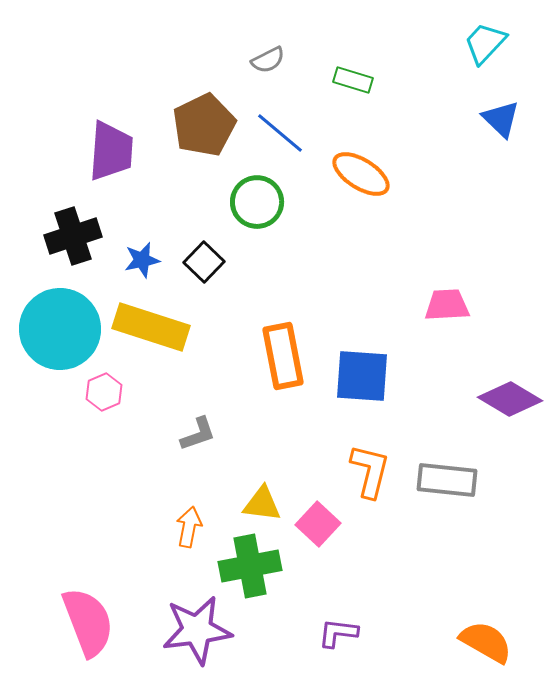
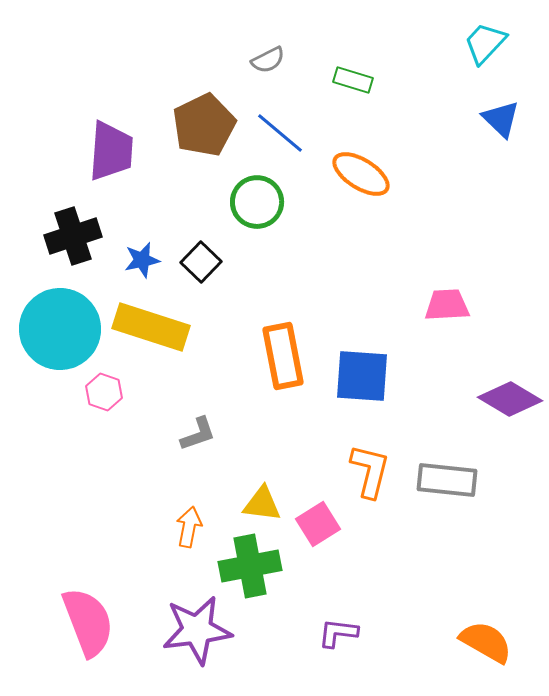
black square: moved 3 px left
pink hexagon: rotated 18 degrees counterclockwise
pink square: rotated 15 degrees clockwise
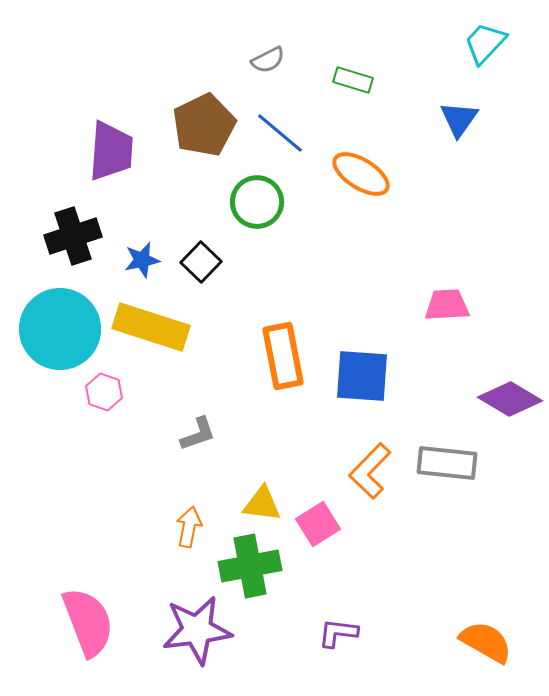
blue triangle: moved 42 px left; rotated 21 degrees clockwise
orange L-shape: rotated 150 degrees counterclockwise
gray rectangle: moved 17 px up
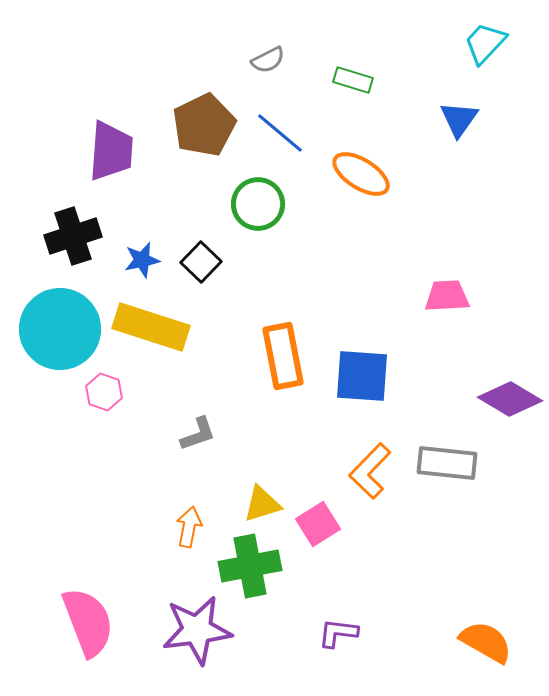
green circle: moved 1 px right, 2 px down
pink trapezoid: moved 9 px up
yellow triangle: rotated 24 degrees counterclockwise
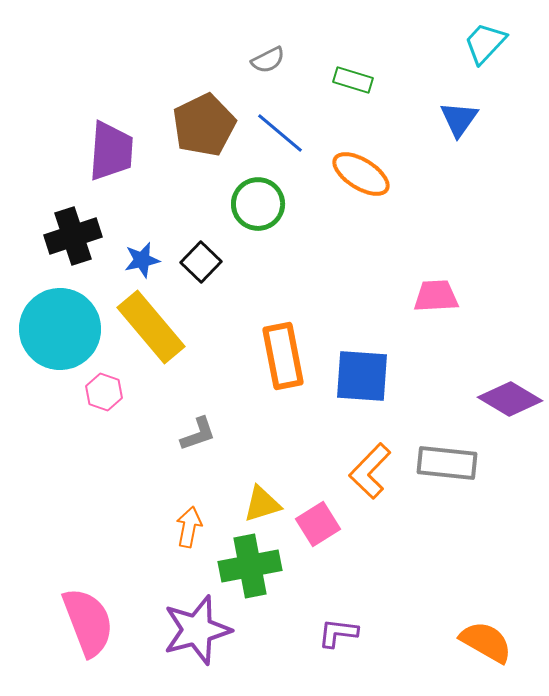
pink trapezoid: moved 11 px left
yellow rectangle: rotated 32 degrees clockwise
purple star: rotated 8 degrees counterclockwise
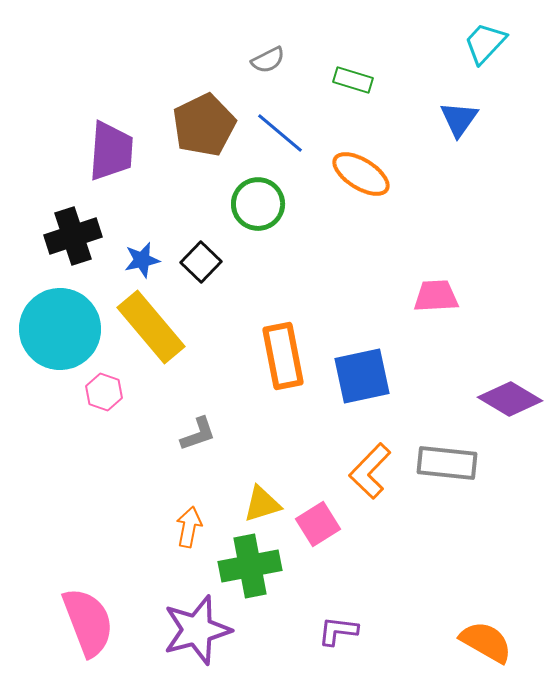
blue square: rotated 16 degrees counterclockwise
purple L-shape: moved 2 px up
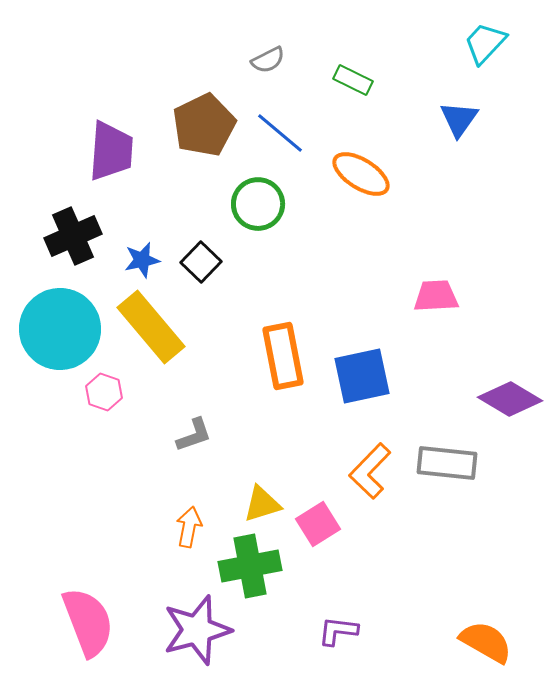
green rectangle: rotated 9 degrees clockwise
black cross: rotated 6 degrees counterclockwise
gray L-shape: moved 4 px left, 1 px down
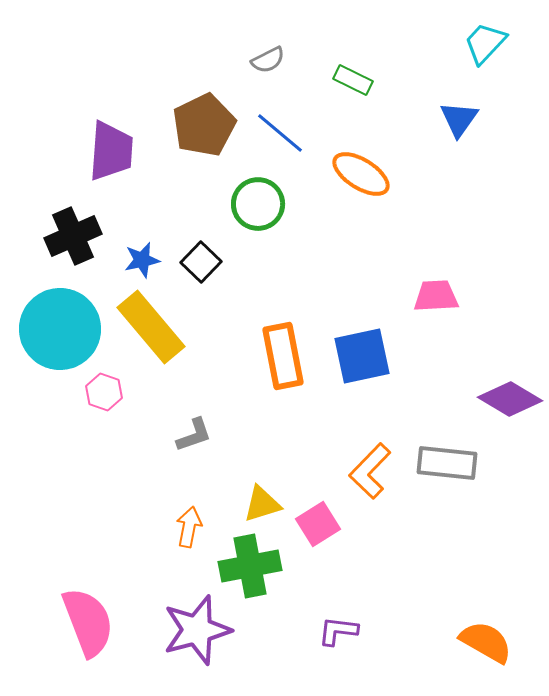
blue square: moved 20 px up
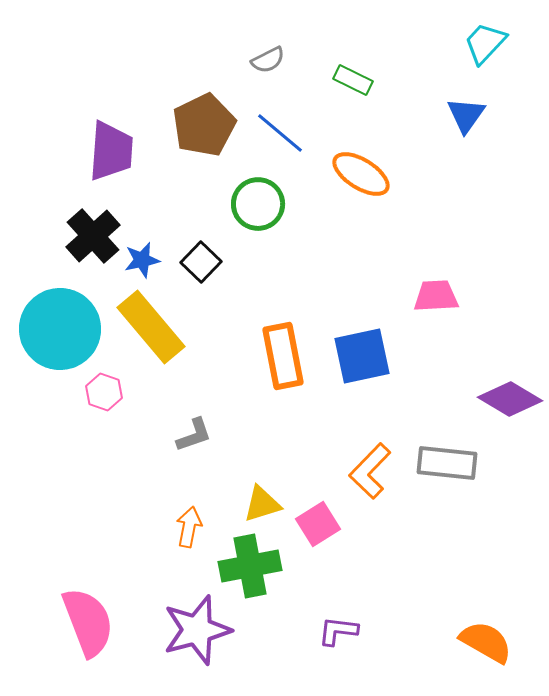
blue triangle: moved 7 px right, 4 px up
black cross: moved 20 px right; rotated 18 degrees counterclockwise
